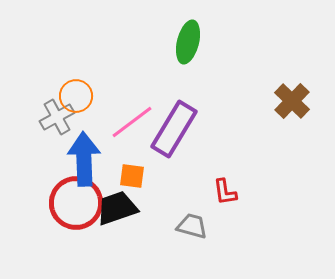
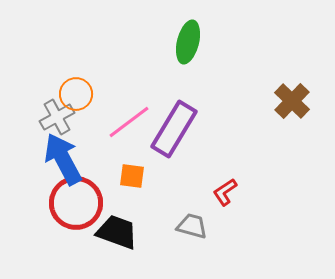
orange circle: moved 2 px up
pink line: moved 3 px left
blue arrow: moved 21 px left; rotated 26 degrees counterclockwise
red L-shape: rotated 64 degrees clockwise
black trapezoid: moved 24 px down; rotated 39 degrees clockwise
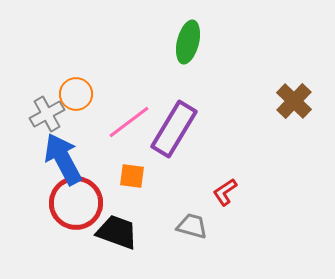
brown cross: moved 2 px right
gray cross: moved 10 px left, 3 px up
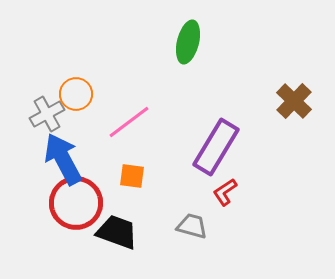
purple rectangle: moved 42 px right, 18 px down
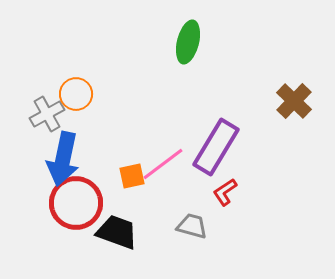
pink line: moved 34 px right, 42 px down
blue arrow: rotated 140 degrees counterclockwise
orange square: rotated 20 degrees counterclockwise
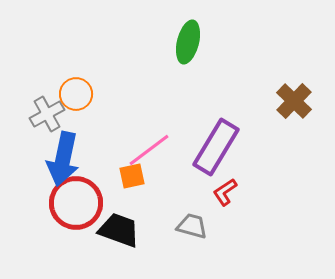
pink line: moved 14 px left, 14 px up
black trapezoid: moved 2 px right, 2 px up
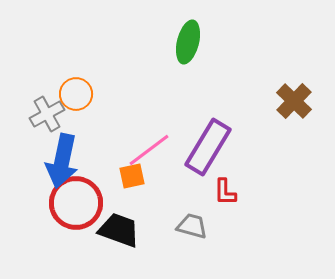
purple rectangle: moved 8 px left
blue arrow: moved 1 px left, 2 px down
red L-shape: rotated 56 degrees counterclockwise
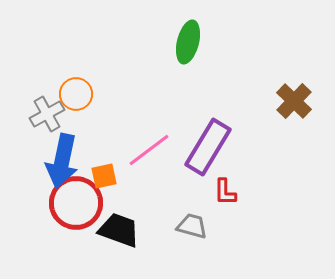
orange square: moved 28 px left
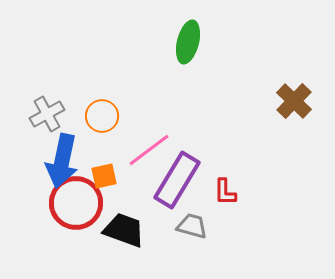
orange circle: moved 26 px right, 22 px down
purple rectangle: moved 31 px left, 33 px down
black trapezoid: moved 5 px right
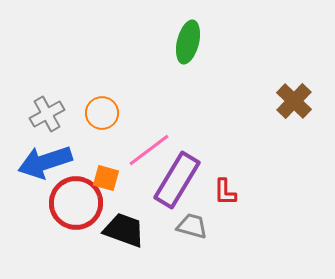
orange circle: moved 3 px up
blue arrow: moved 17 px left, 1 px down; rotated 60 degrees clockwise
orange square: moved 2 px right, 2 px down; rotated 28 degrees clockwise
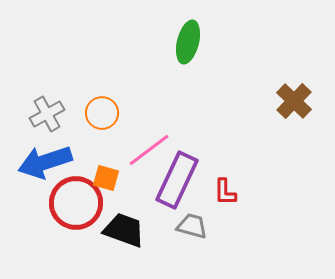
purple rectangle: rotated 6 degrees counterclockwise
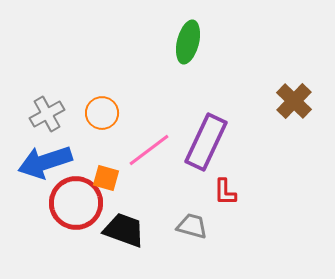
purple rectangle: moved 29 px right, 38 px up
